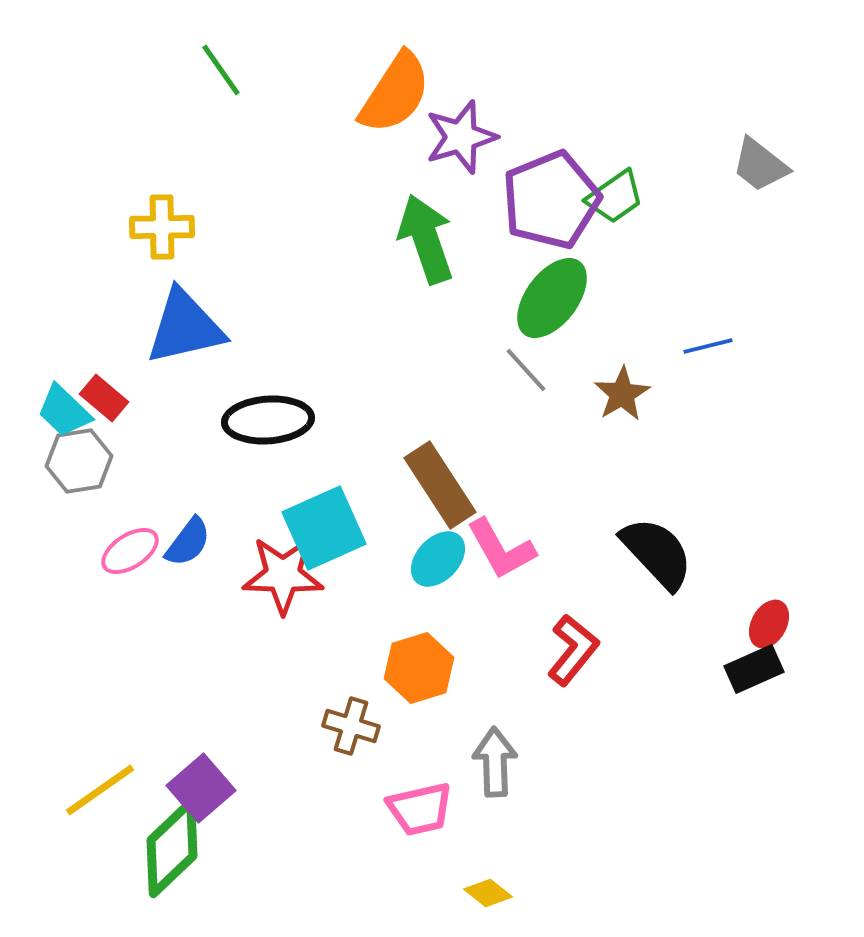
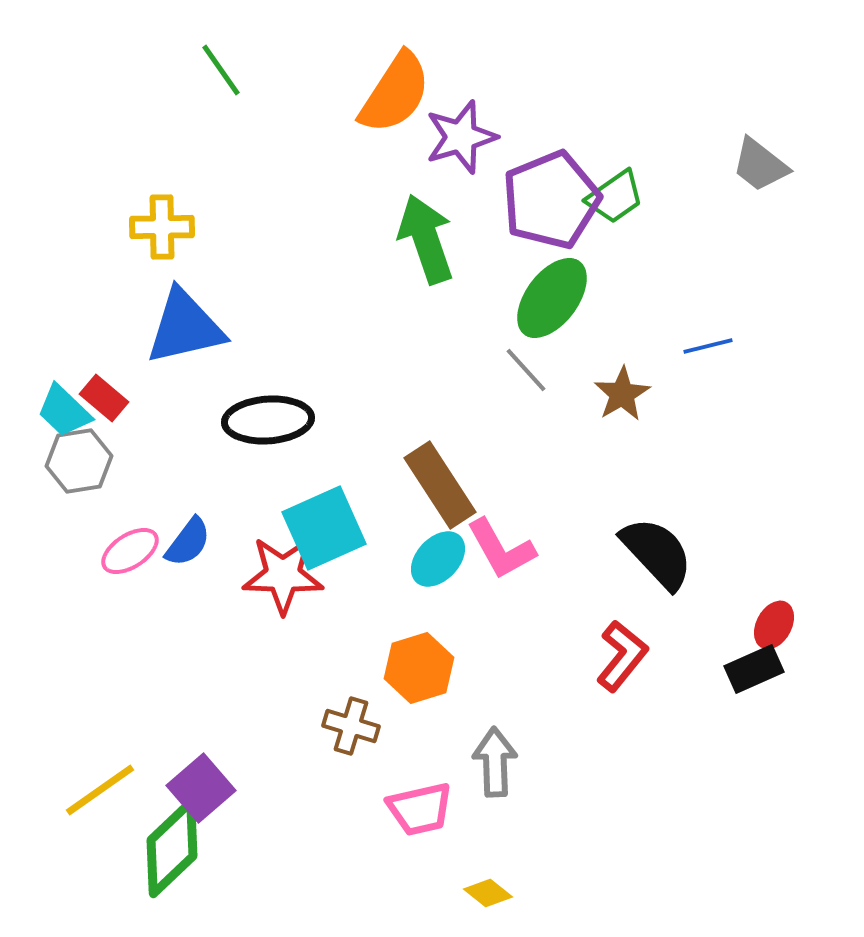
red ellipse: moved 5 px right, 1 px down
red L-shape: moved 49 px right, 6 px down
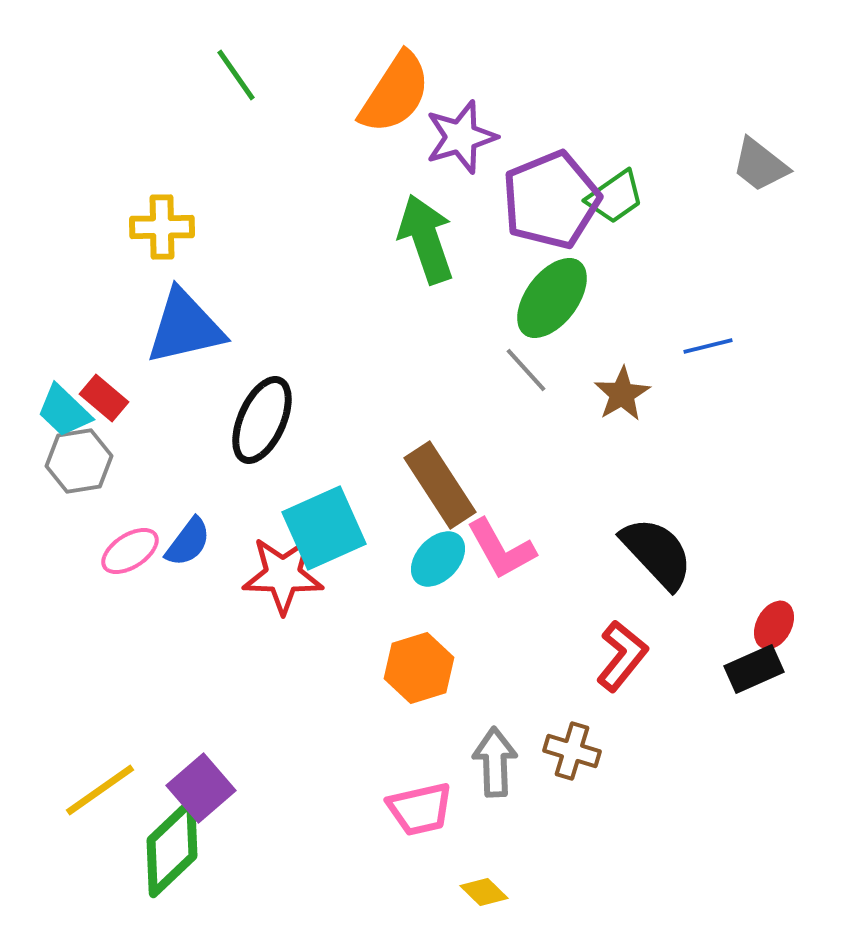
green line: moved 15 px right, 5 px down
black ellipse: moved 6 px left; rotated 62 degrees counterclockwise
brown cross: moved 221 px right, 25 px down
yellow diamond: moved 4 px left, 1 px up; rotated 6 degrees clockwise
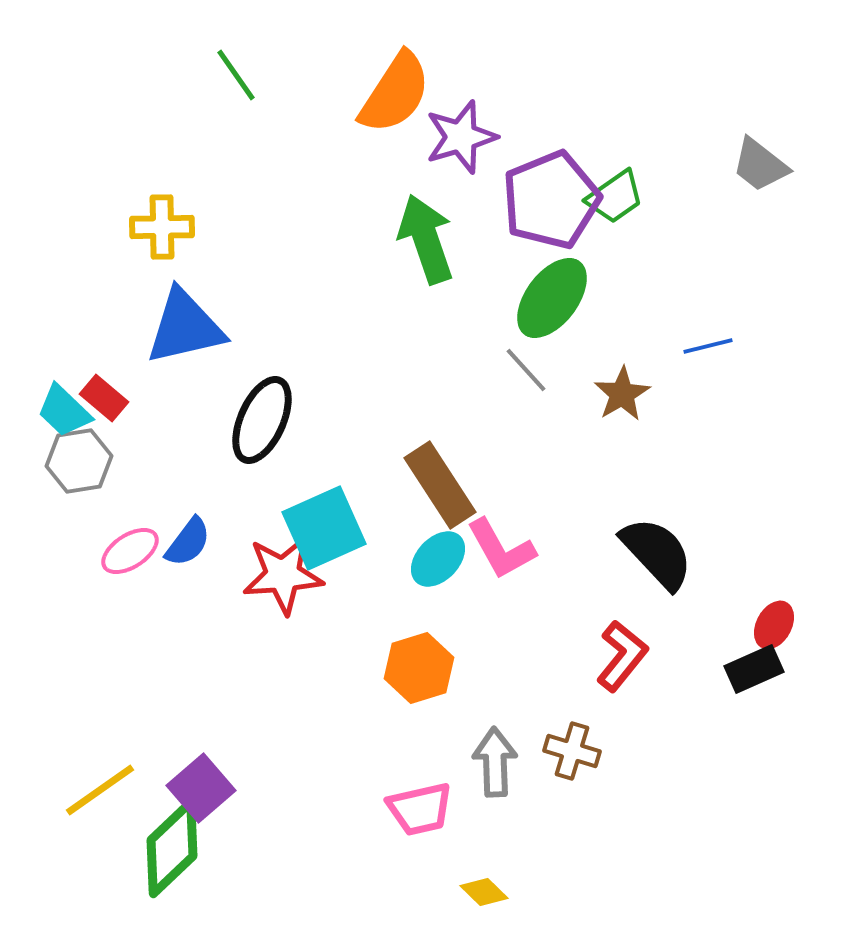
red star: rotated 6 degrees counterclockwise
